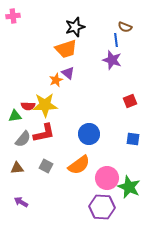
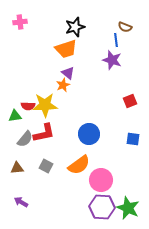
pink cross: moved 7 px right, 6 px down
orange star: moved 7 px right, 5 px down
gray semicircle: moved 2 px right
pink circle: moved 6 px left, 2 px down
green star: moved 1 px left, 21 px down
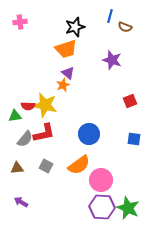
blue line: moved 6 px left, 24 px up; rotated 24 degrees clockwise
yellow star: rotated 15 degrees clockwise
blue square: moved 1 px right
